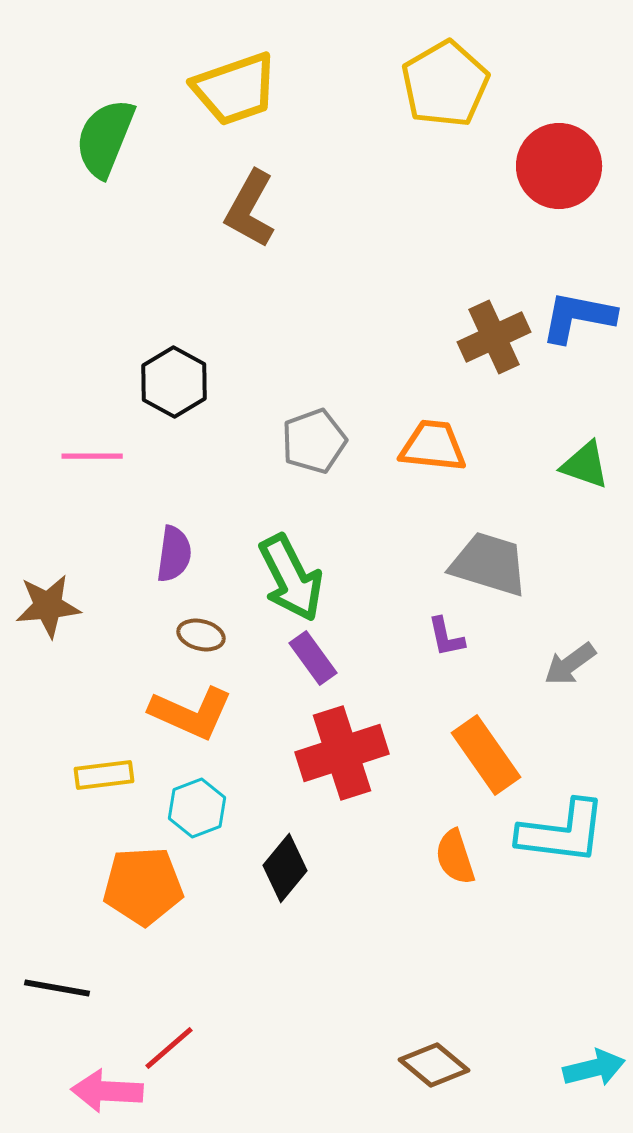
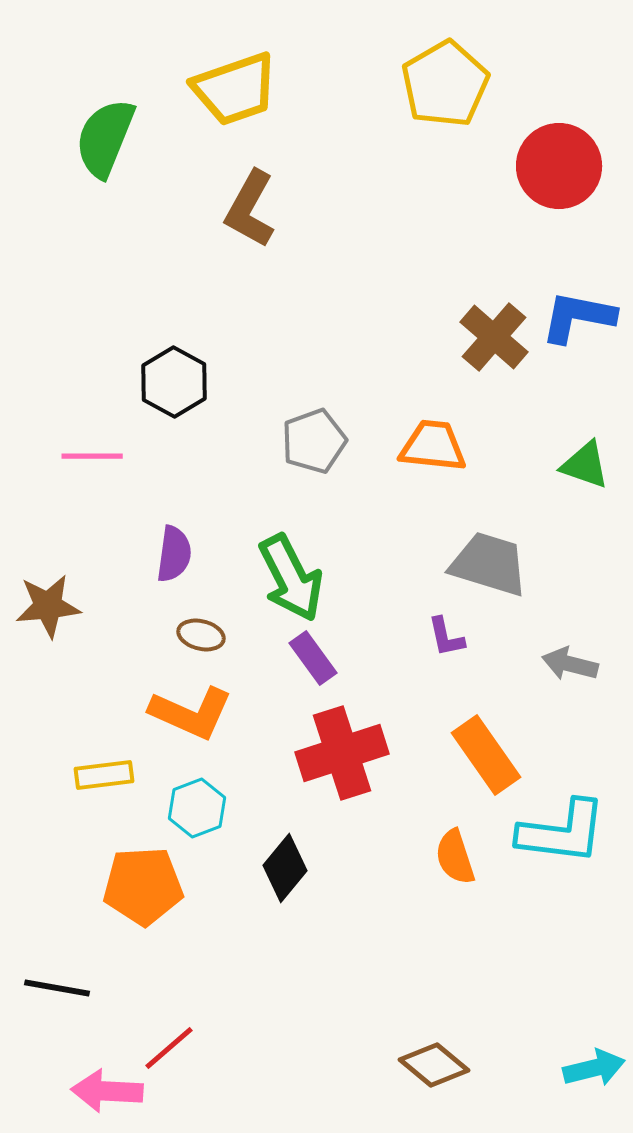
brown cross: rotated 24 degrees counterclockwise
gray arrow: rotated 50 degrees clockwise
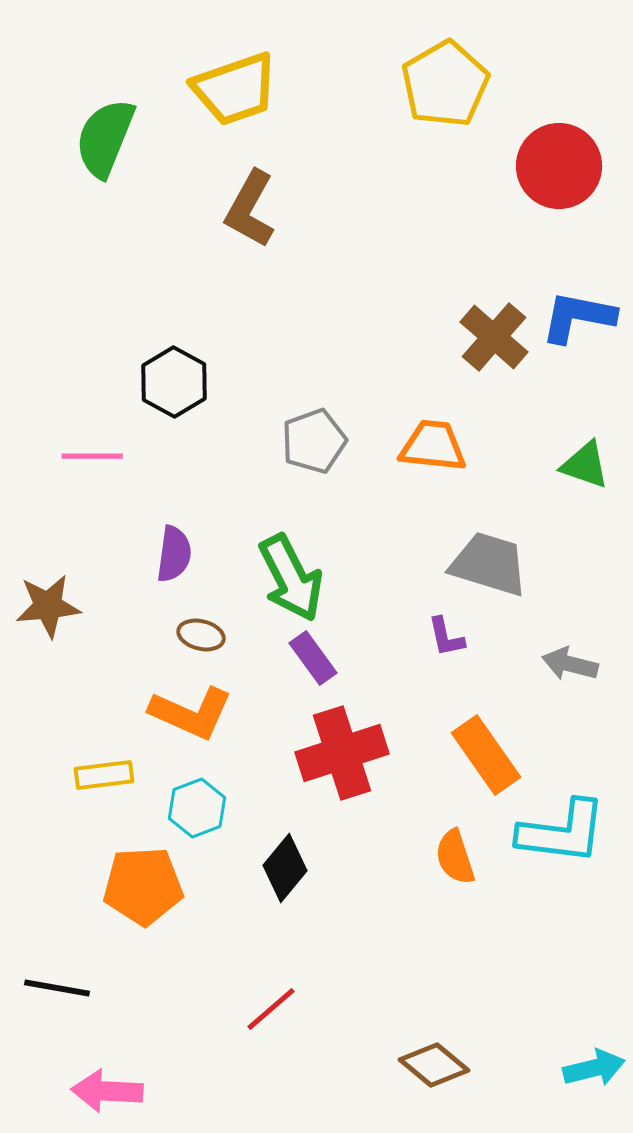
red line: moved 102 px right, 39 px up
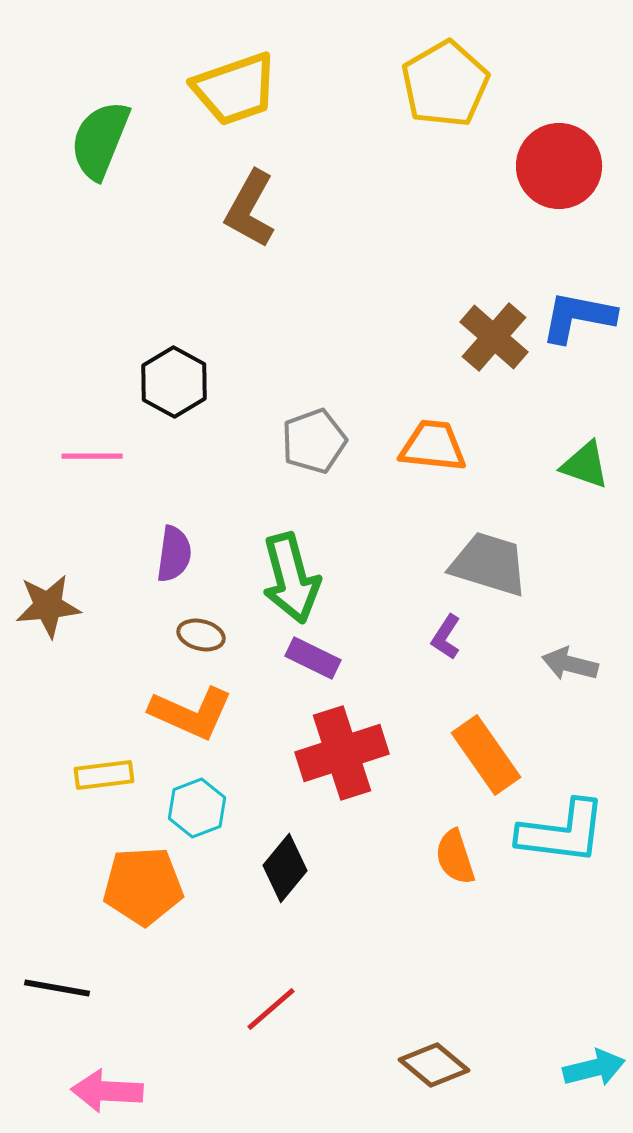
green semicircle: moved 5 px left, 2 px down
green arrow: rotated 12 degrees clockwise
purple L-shape: rotated 45 degrees clockwise
purple rectangle: rotated 28 degrees counterclockwise
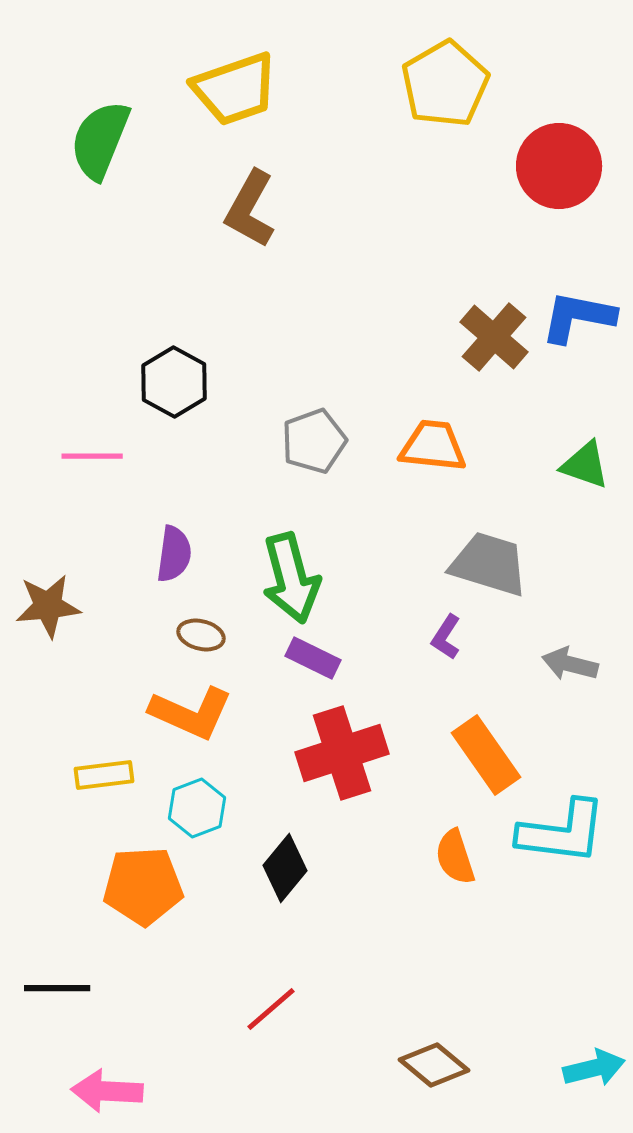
black line: rotated 10 degrees counterclockwise
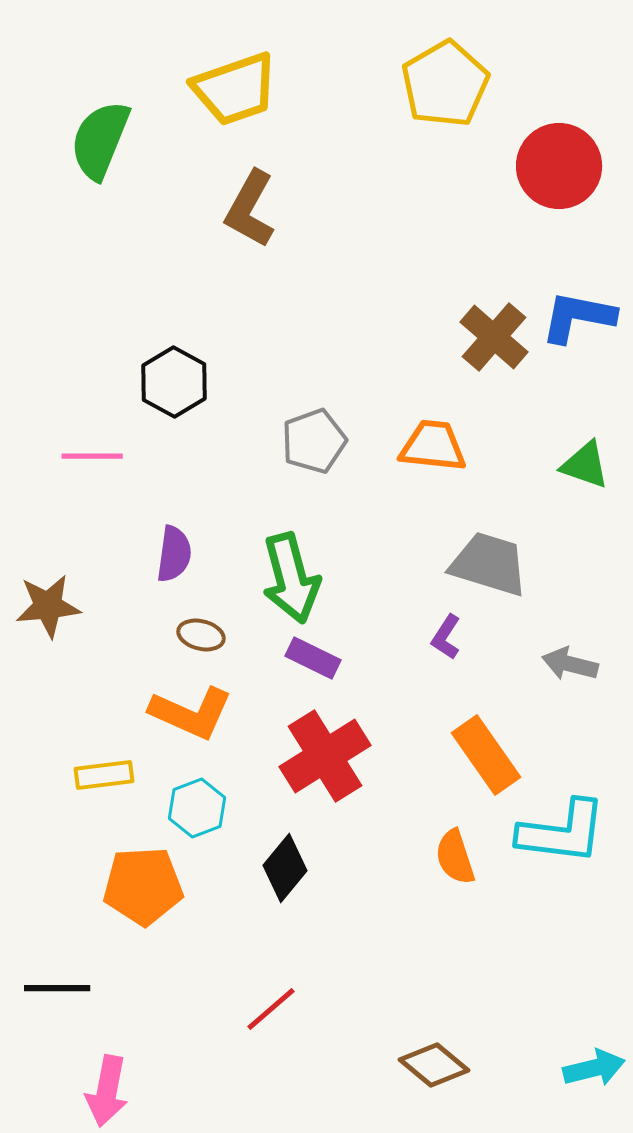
red cross: moved 17 px left, 3 px down; rotated 14 degrees counterclockwise
pink arrow: rotated 82 degrees counterclockwise
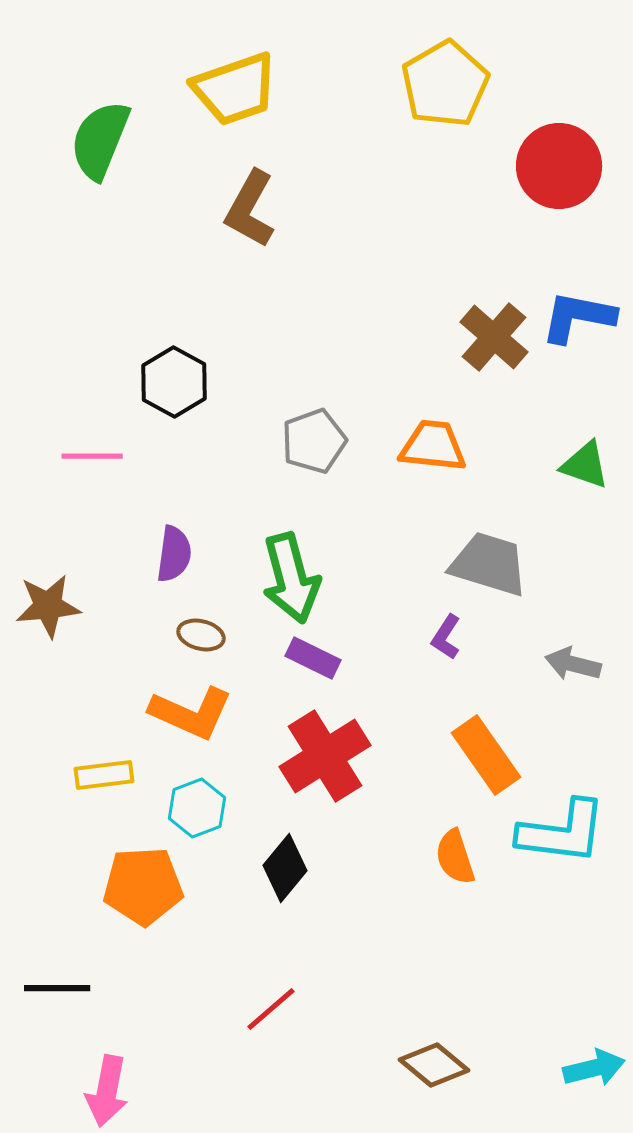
gray arrow: moved 3 px right
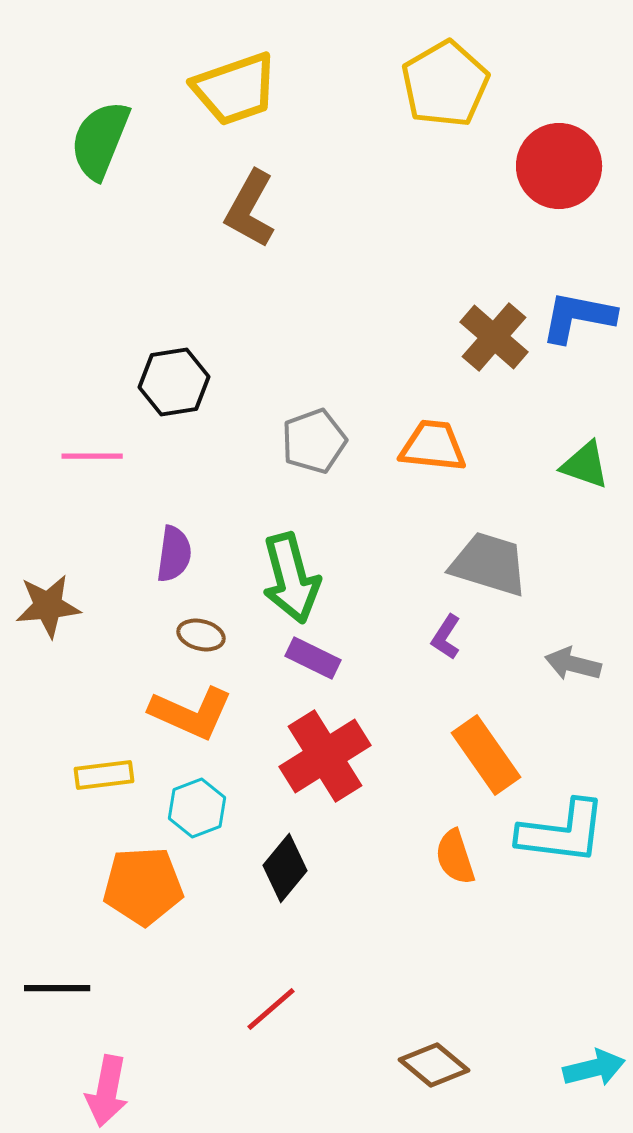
black hexagon: rotated 22 degrees clockwise
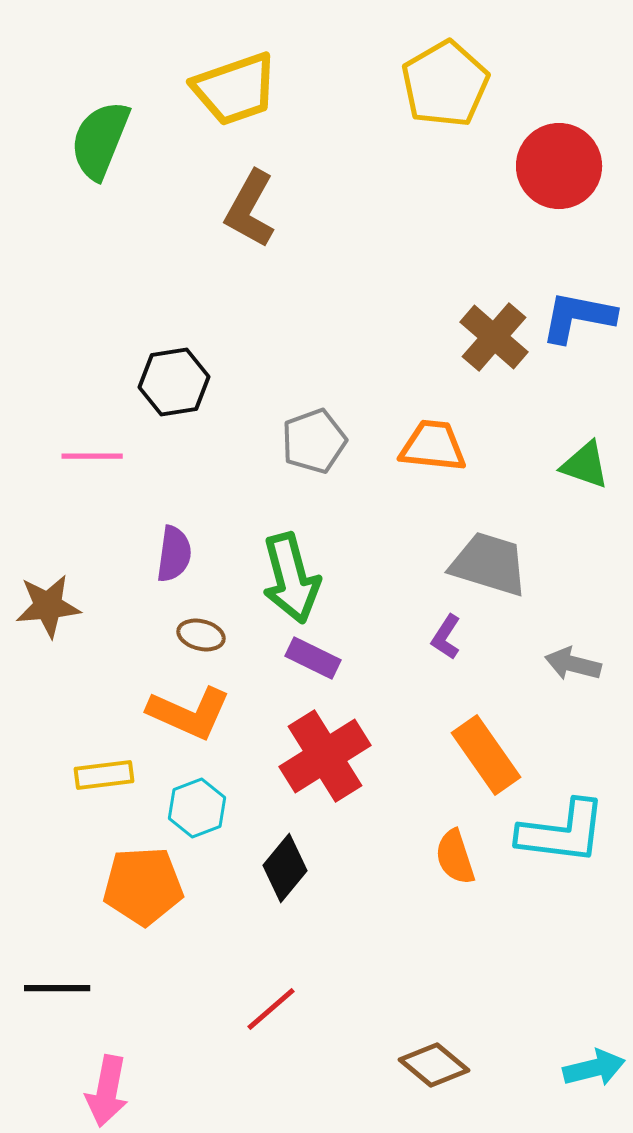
orange L-shape: moved 2 px left
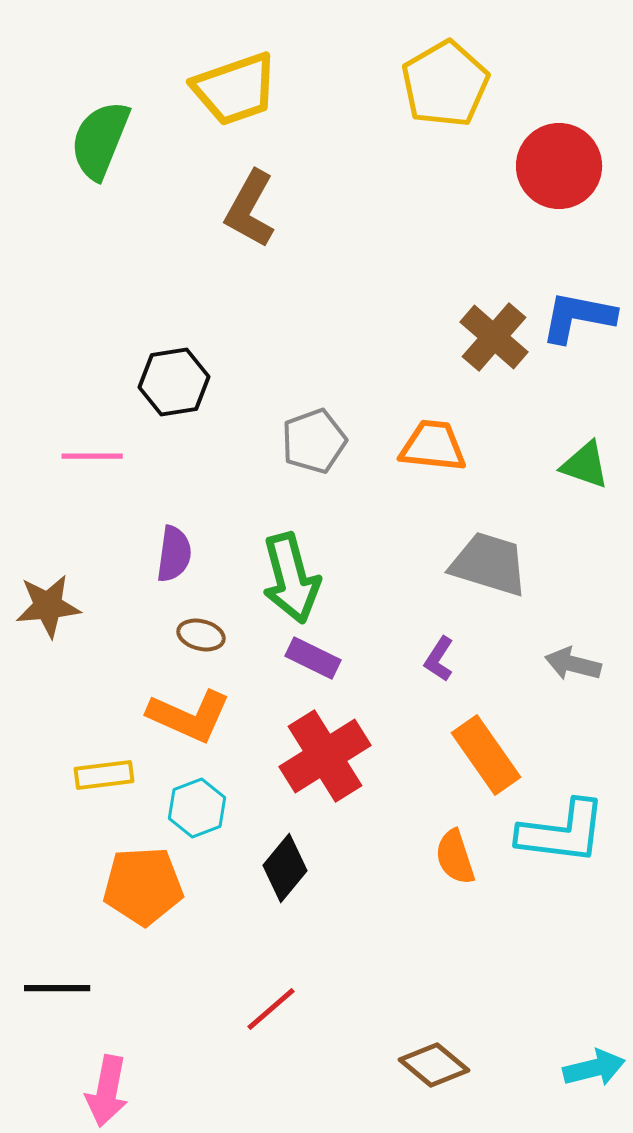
purple L-shape: moved 7 px left, 22 px down
orange L-shape: moved 3 px down
